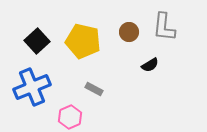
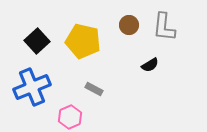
brown circle: moved 7 px up
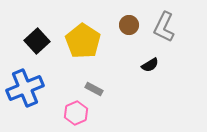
gray L-shape: rotated 20 degrees clockwise
yellow pentagon: rotated 20 degrees clockwise
blue cross: moved 7 px left, 1 px down
pink hexagon: moved 6 px right, 4 px up
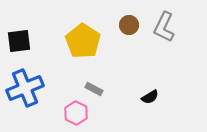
black square: moved 18 px left; rotated 35 degrees clockwise
black semicircle: moved 32 px down
pink hexagon: rotated 10 degrees counterclockwise
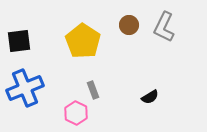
gray rectangle: moved 1 px left, 1 px down; rotated 42 degrees clockwise
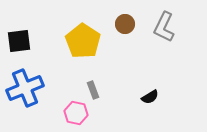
brown circle: moved 4 px left, 1 px up
pink hexagon: rotated 15 degrees counterclockwise
